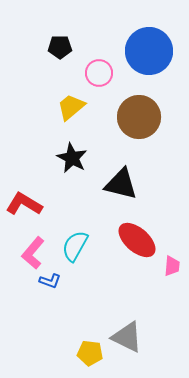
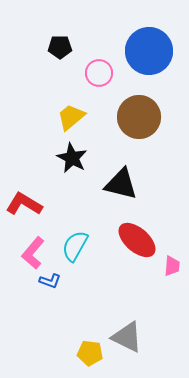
yellow trapezoid: moved 10 px down
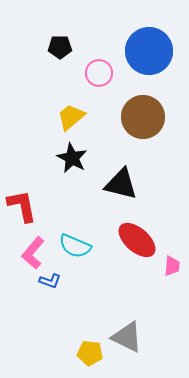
brown circle: moved 4 px right
red L-shape: moved 2 px left, 2 px down; rotated 48 degrees clockwise
cyan semicircle: rotated 96 degrees counterclockwise
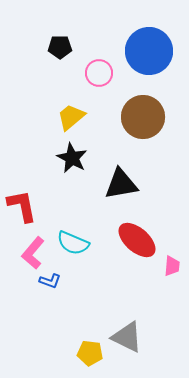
black triangle: rotated 24 degrees counterclockwise
cyan semicircle: moved 2 px left, 3 px up
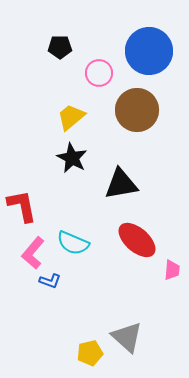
brown circle: moved 6 px left, 7 px up
pink trapezoid: moved 4 px down
gray triangle: rotated 16 degrees clockwise
yellow pentagon: rotated 20 degrees counterclockwise
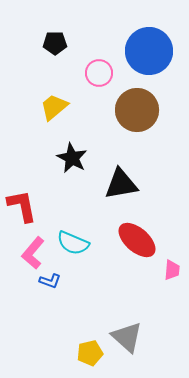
black pentagon: moved 5 px left, 4 px up
yellow trapezoid: moved 17 px left, 10 px up
